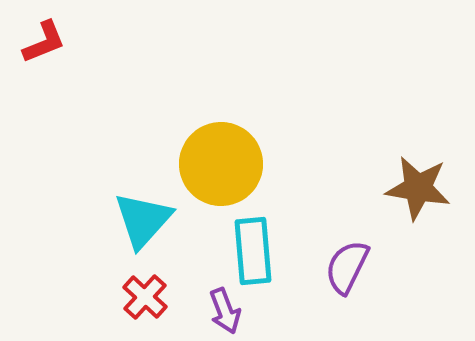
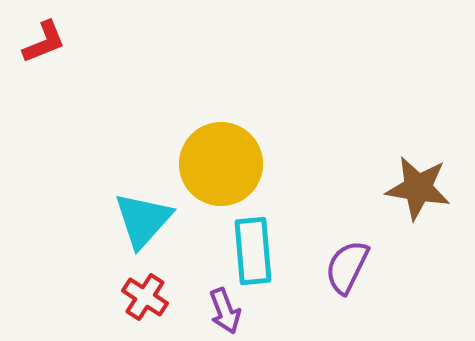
red cross: rotated 9 degrees counterclockwise
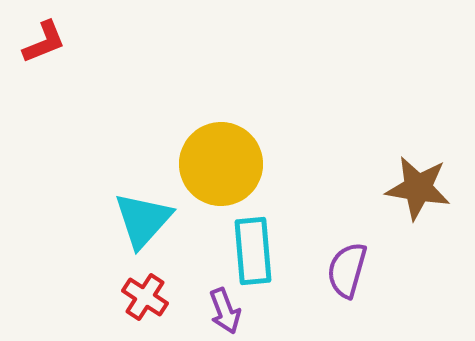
purple semicircle: moved 3 px down; rotated 10 degrees counterclockwise
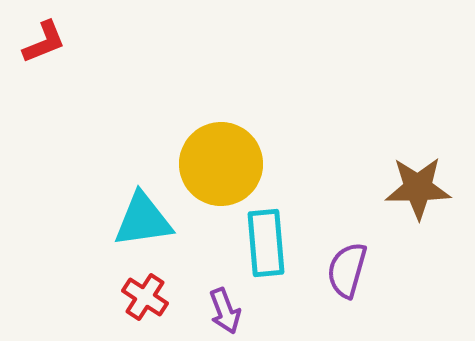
brown star: rotated 10 degrees counterclockwise
cyan triangle: rotated 40 degrees clockwise
cyan rectangle: moved 13 px right, 8 px up
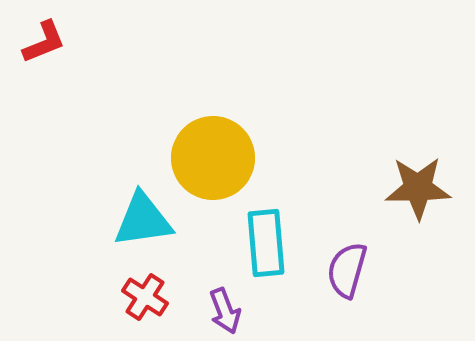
yellow circle: moved 8 px left, 6 px up
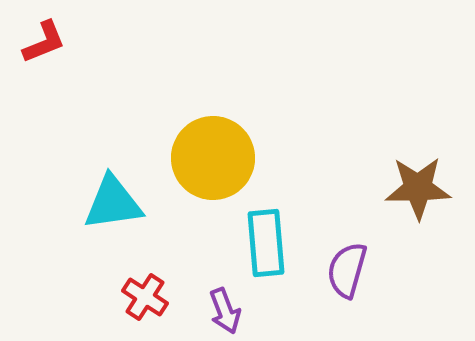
cyan triangle: moved 30 px left, 17 px up
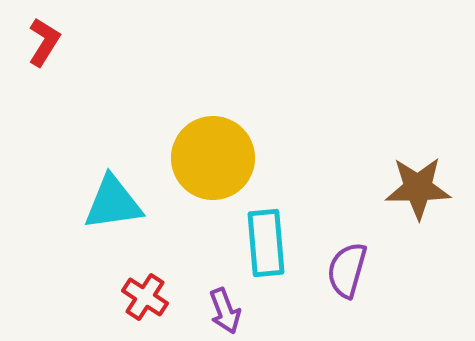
red L-shape: rotated 36 degrees counterclockwise
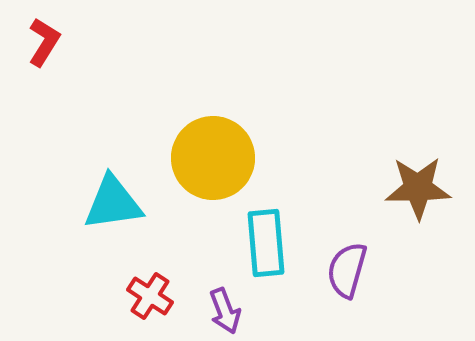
red cross: moved 5 px right, 1 px up
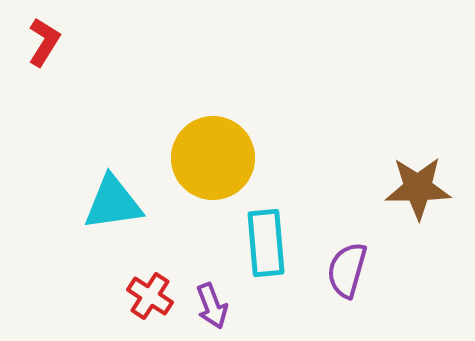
purple arrow: moved 13 px left, 5 px up
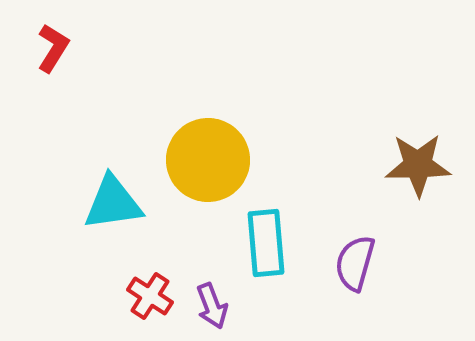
red L-shape: moved 9 px right, 6 px down
yellow circle: moved 5 px left, 2 px down
brown star: moved 23 px up
purple semicircle: moved 8 px right, 7 px up
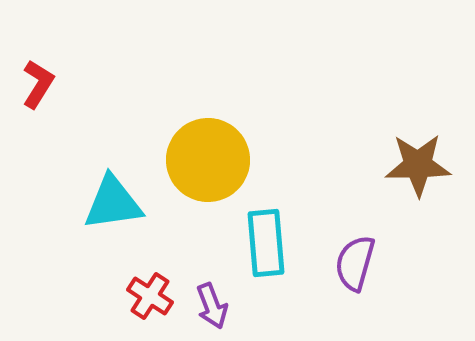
red L-shape: moved 15 px left, 36 px down
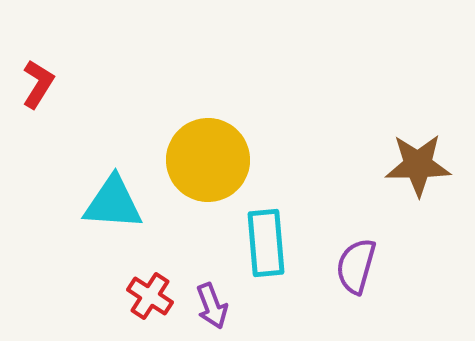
cyan triangle: rotated 12 degrees clockwise
purple semicircle: moved 1 px right, 3 px down
